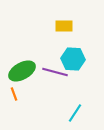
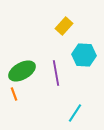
yellow rectangle: rotated 48 degrees counterclockwise
cyan hexagon: moved 11 px right, 4 px up
purple line: moved 1 px right, 1 px down; rotated 65 degrees clockwise
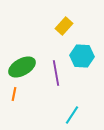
cyan hexagon: moved 2 px left, 1 px down
green ellipse: moved 4 px up
orange line: rotated 32 degrees clockwise
cyan line: moved 3 px left, 2 px down
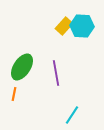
cyan hexagon: moved 30 px up
green ellipse: rotated 28 degrees counterclockwise
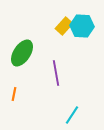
green ellipse: moved 14 px up
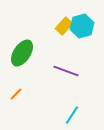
cyan hexagon: rotated 20 degrees counterclockwise
purple line: moved 10 px right, 2 px up; rotated 60 degrees counterclockwise
orange line: moved 2 px right; rotated 32 degrees clockwise
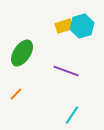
yellow rectangle: rotated 30 degrees clockwise
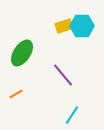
cyan hexagon: rotated 15 degrees clockwise
purple line: moved 3 px left, 4 px down; rotated 30 degrees clockwise
orange line: rotated 16 degrees clockwise
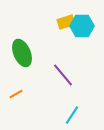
yellow rectangle: moved 2 px right, 4 px up
green ellipse: rotated 56 degrees counterclockwise
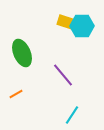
yellow rectangle: rotated 36 degrees clockwise
